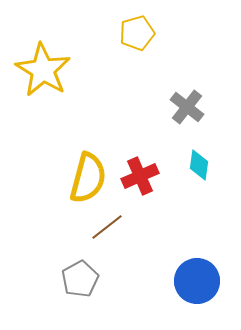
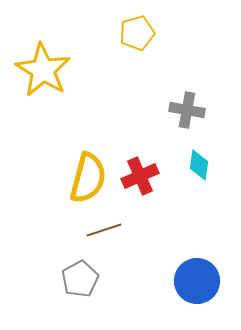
gray cross: moved 3 px down; rotated 28 degrees counterclockwise
brown line: moved 3 px left, 3 px down; rotated 20 degrees clockwise
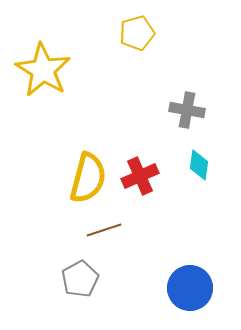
blue circle: moved 7 px left, 7 px down
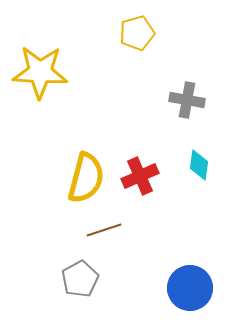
yellow star: moved 3 px left, 2 px down; rotated 28 degrees counterclockwise
gray cross: moved 10 px up
yellow semicircle: moved 2 px left
